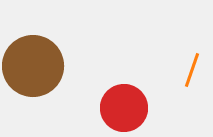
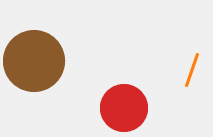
brown circle: moved 1 px right, 5 px up
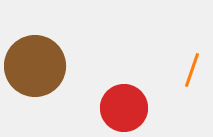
brown circle: moved 1 px right, 5 px down
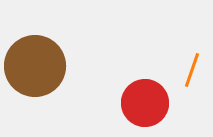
red circle: moved 21 px right, 5 px up
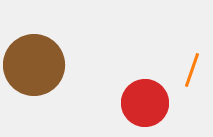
brown circle: moved 1 px left, 1 px up
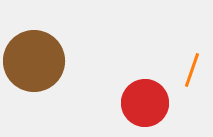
brown circle: moved 4 px up
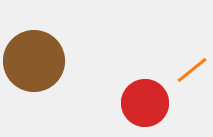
orange line: rotated 32 degrees clockwise
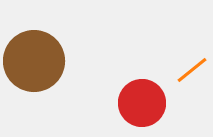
red circle: moved 3 px left
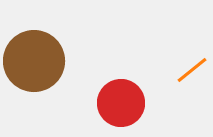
red circle: moved 21 px left
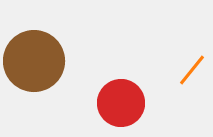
orange line: rotated 12 degrees counterclockwise
